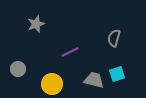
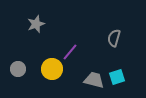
purple line: rotated 24 degrees counterclockwise
cyan square: moved 3 px down
yellow circle: moved 15 px up
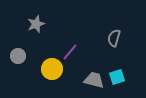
gray circle: moved 13 px up
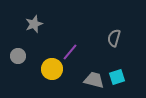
gray star: moved 2 px left
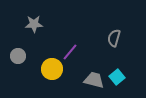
gray star: rotated 18 degrees clockwise
cyan square: rotated 21 degrees counterclockwise
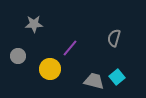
purple line: moved 4 px up
yellow circle: moved 2 px left
gray trapezoid: moved 1 px down
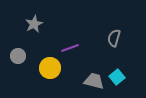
gray star: rotated 24 degrees counterclockwise
purple line: rotated 30 degrees clockwise
yellow circle: moved 1 px up
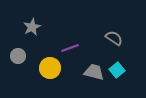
gray star: moved 2 px left, 3 px down
gray semicircle: rotated 108 degrees clockwise
cyan square: moved 7 px up
gray trapezoid: moved 9 px up
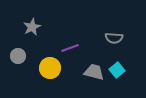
gray semicircle: rotated 150 degrees clockwise
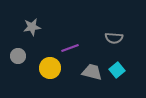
gray star: rotated 18 degrees clockwise
gray trapezoid: moved 2 px left
